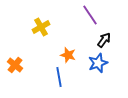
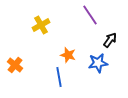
yellow cross: moved 2 px up
black arrow: moved 6 px right
blue star: rotated 12 degrees clockwise
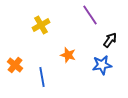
blue star: moved 4 px right, 2 px down
blue line: moved 17 px left
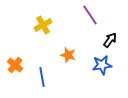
yellow cross: moved 2 px right
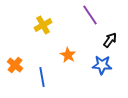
orange star: rotated 14 degrees clockwise
blue star: rotated 12 degrees clockwise
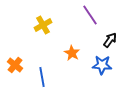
orange star: moved 4 px right, 2 px up
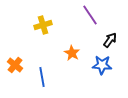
yellow cross: rotated 12 degrees clockwise
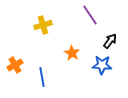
black arrow: moved 1 px down
orange cross: rotated 21 degrees clockwise
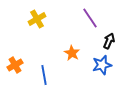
purple line: moved 3 px down
yellow cross: moved 6 px left, 6 px up; rotated 12 degrees counterclockwise
black arrow: moved 1 px left; rotated 14 degrees counterclockwise
blue star: rotated 18 degrees counterclockwise
blue line: moved 2 px right, 2 px up
